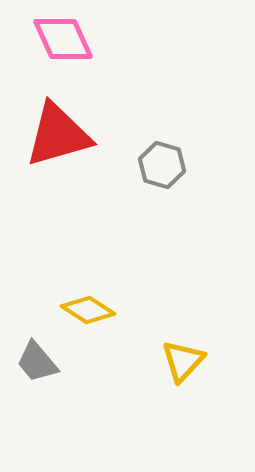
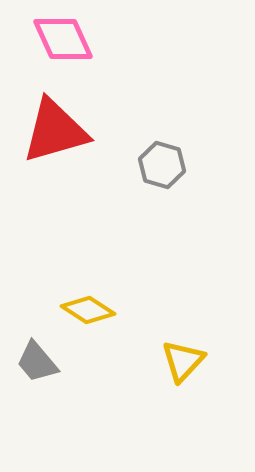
red triangle: moved 3 px left, 4 px up
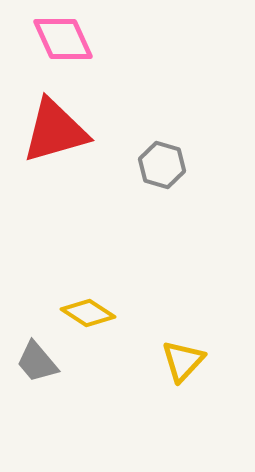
yellow diamond: moved 3 px down
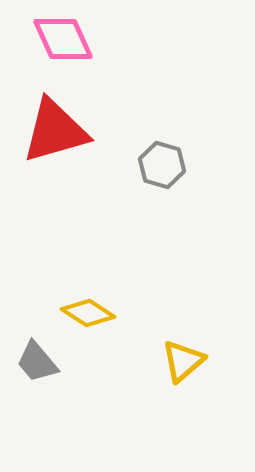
yellow triangle: rotated 6 degrees clockwise
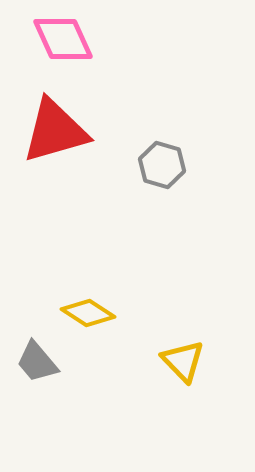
yellow triangle: rotated 33 degrees counterclockwise
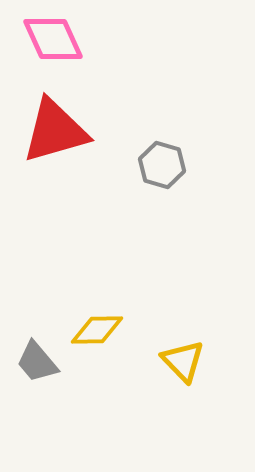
pink diamond: moved 10 px left
yellow diamond: moved 9 px right, 17 px down; rotated 34 degrees counterclockwise
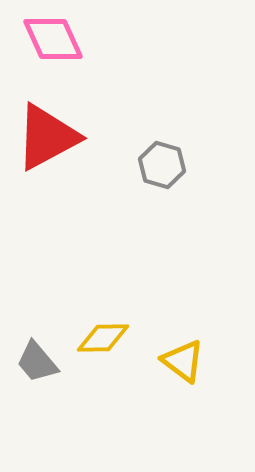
red triangle: moved 8 px left, 6 px down; rotated 12 degrees counterclockwise
yellow diamond: moved 6 px right, 8 px down
yellow triangle: rotated 9 degrees counterclockwise
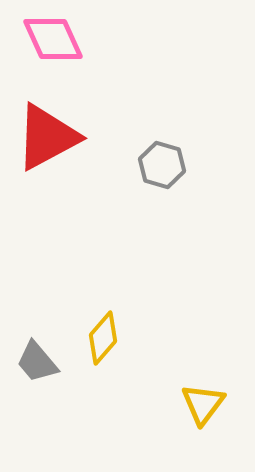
yellow diamond: rotated 48 degrees counterclockwise
yellow triangle: moved 20 px right, 43 px down; rotated 30 degrees clockwise
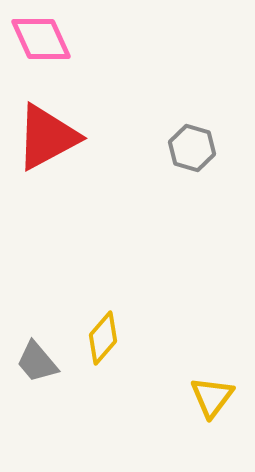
pink diamond: moved 12 px left
gray hexagon: moved 30 px right, 17 px up
yellow triangle: moved 9 px right, 7 px up
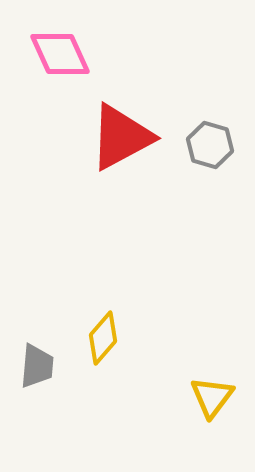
pink diamond: moved 19 px right, 15 px down
red triangle: moved 74 px right
gray hexagon: moved 18 px right, 3 px up
gray trapezoid: moved 4 px down; rotated 135 degrees counterclockwise
